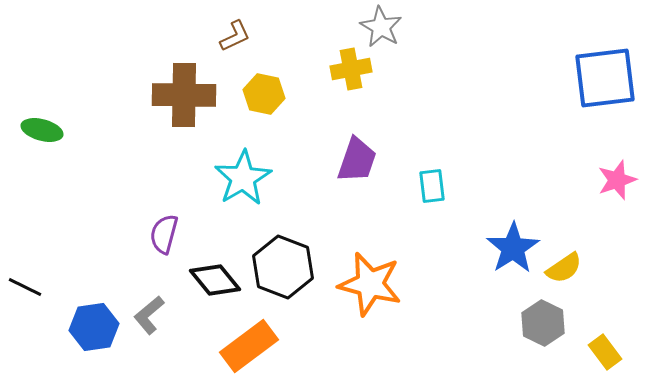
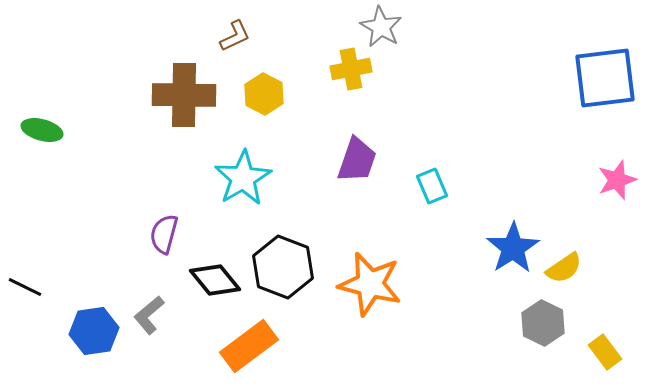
yellow hexagon: rotated 15 degrees clockwise
cyan rectangle: rotated 16 degrees counterclockwise
blue hexagon: moved 4 px down
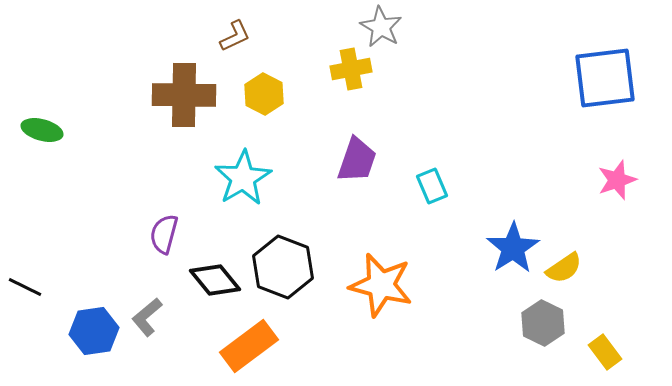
orange star: moved 11 px right, 1 px down
gray L-shape: moved 2 px left, 2 px down
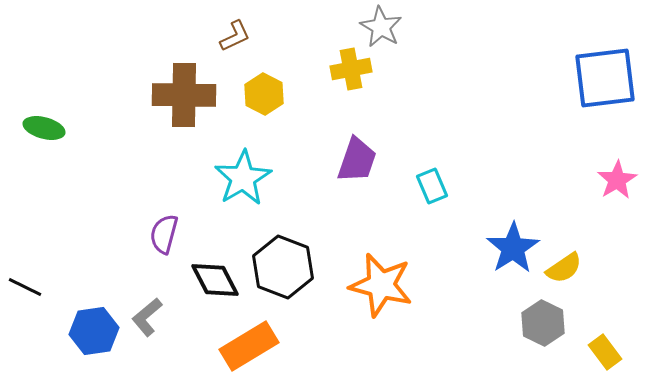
green ellipse: moved 2 px right, 2 px up
pink star: rotated 12 degrees counterclockwise
black diamond: rotated 12 degrees clockwise
orange rectangle: rotated 6 degrees clockwise
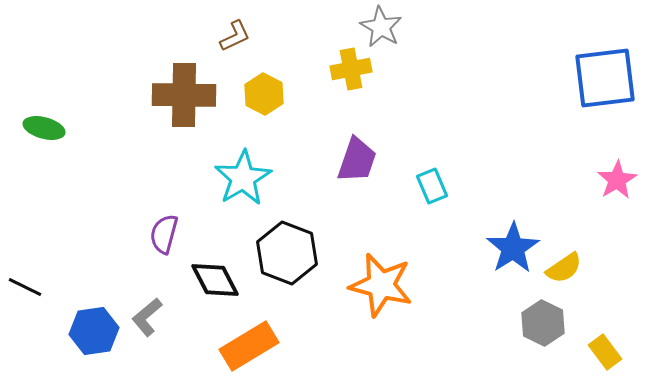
black hexagon: moved 4 px right, 14 px up
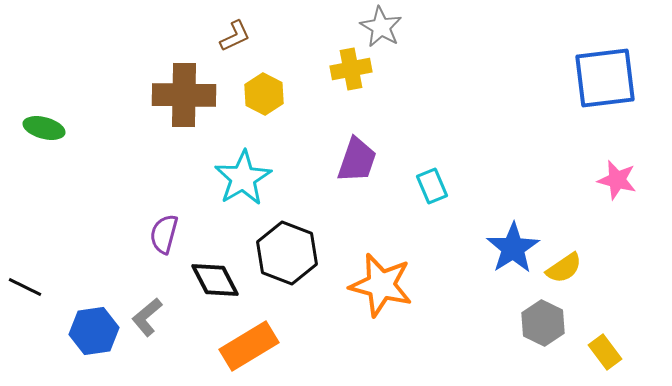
pink star: rotated 27 degrees counterclockwise
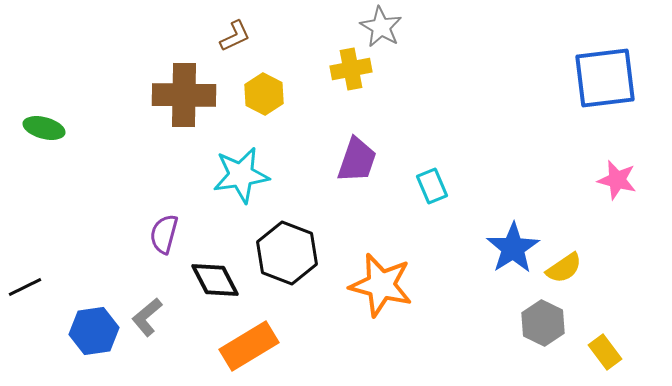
cyan star: moved 2 px left, 3 px up; rotated 22 degrees clockwise
black line: rotated 52 degrees counterclockwise
